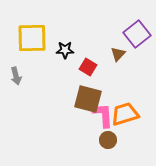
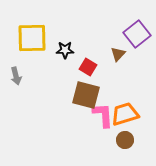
brown square: moved 2 px left, 4 px up
brown circle: moved 17 px right
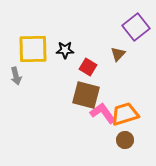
purple square: moved 1 px left, 7 px up
yellow square: moved 1 px right, 11 px down
pink L-shape: moved 2 px up; rotated 32 degrees counterclockwise
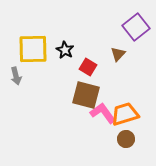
black star: rotated 30 degrees clockwise
brown circle: moved 1 px right, 1 px up
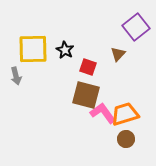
red square: rotated 12 degrees counterclockwise
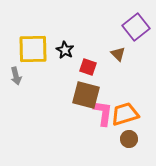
brown triangle: rotated 28 degrees counterclockwise
pink L-shape: rotated 44 degrees clockwise
brown circle: moved 3 px right
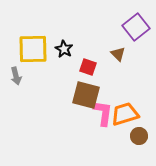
black star: moved 1 px left, 1 px up
brown circle: moved 10 px right, 3 px up
